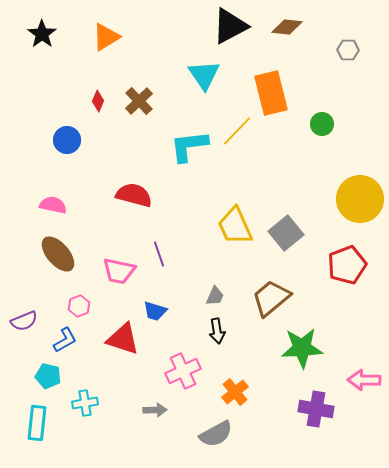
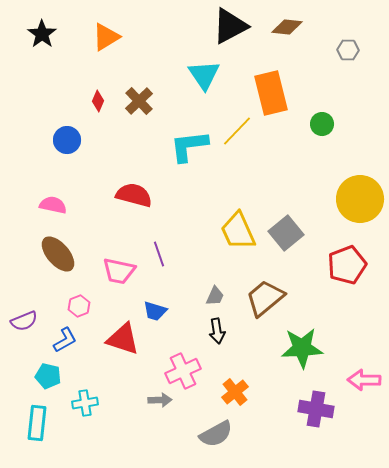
yellow trapezoid: moved 3 px right, 5 px down
brown trapezoid: moved 6 px left
gray arrow: moved 5 px right, 10 px up
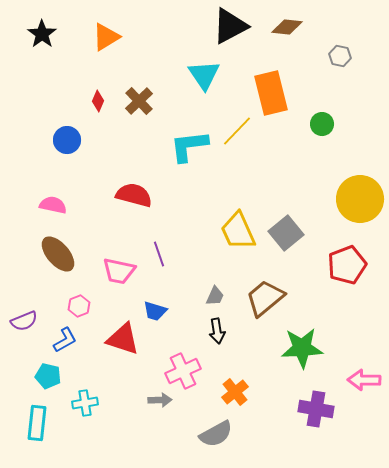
gray hexagon: moved 8 px left, 6 px down; rotated 10 degrees clockwise
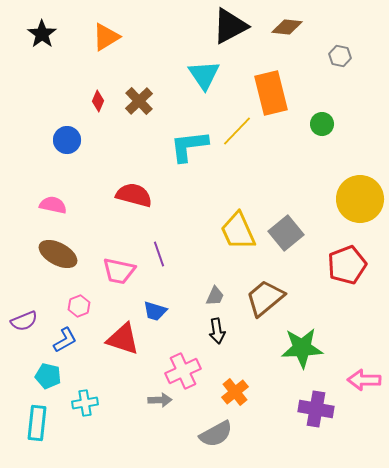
brown ellipse: rotated 21 degrees counterclockwise
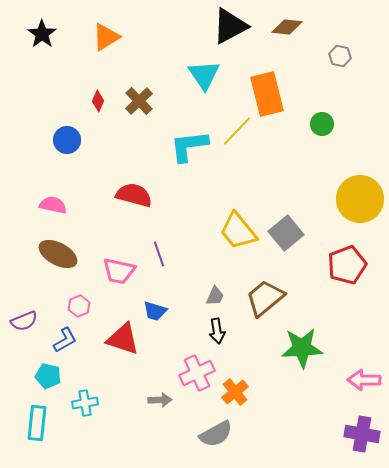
orange rectangle: moved 4 px left, 1 px down
yellow trapezoid: rotated 15 degrees counterclockwise
pink cross: moved 14 px right, 2 px down
purple cross: moved 46 px right, 25 px down
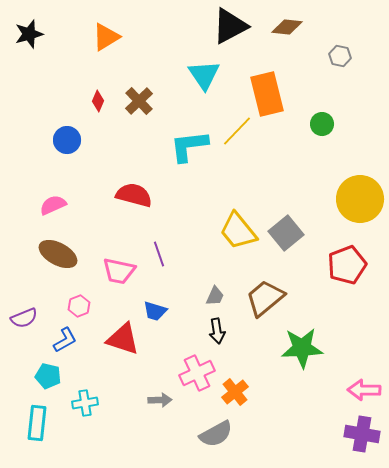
black star: moved 13 px left; rotated 20 degrees clockwise
pink semicircle: rotated 36 degrees counterclockwise
purple semicircle: moved 3 px up
pink arrow: moved 10 px down
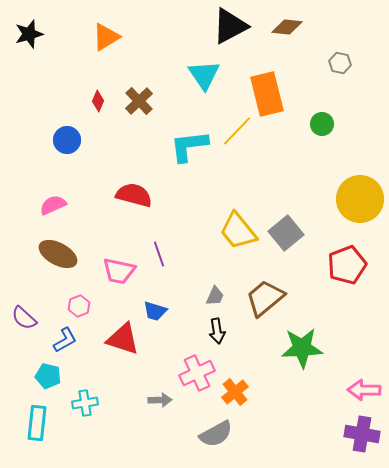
gray hexagon: moved 7 px down
purple semicircle: rotated 64 degrees clockwise
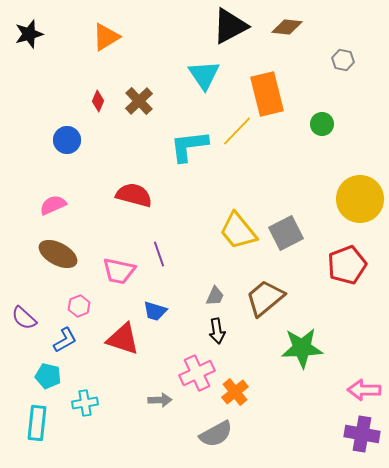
gray hexagon: moved 3 px right, 3 px up
gray square: rotated 12 degrees clockwise
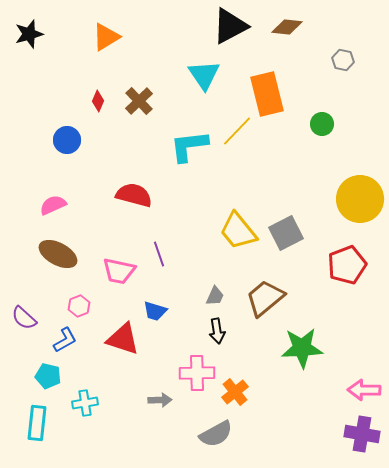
pink cross: rotated 24 degrees clockwise
